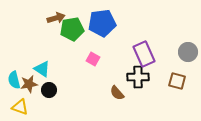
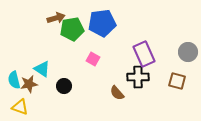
black circle: moved 15 px right, 4 px up
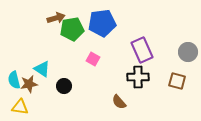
purple rectangle: moved 2 px left, 4 px up
brown semicircle: moved 2 px right, 9 px down
yellow triangle: rotated 12 degrees counterclockwise
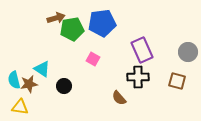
brown semicircle: moved 4 px up
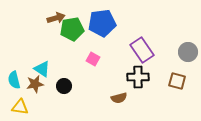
purple rectangle: rotated 10 degrees counterclockwise
brown star: moved 6 px right
brown semicircle: rotated 63 degrees counterclockwise
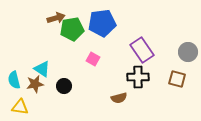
brown square: moved 2 px up
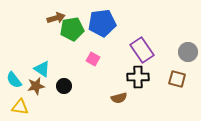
cyan semicircle: rotated 24 degrees counterclockwise
brown star: moved 1 px right, 2 px down
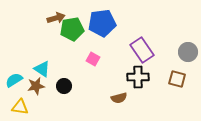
cyan semicircle: rotated 96 degrees clockwise
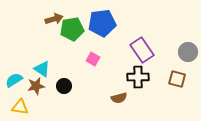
brown arrow: moved 2 px left, 1 px down
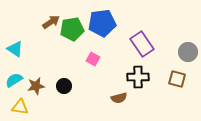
brown arrow: moved 3 px left, 3 px down; rotated 18 degrees counterclockwise
purple rectangle: moved 6 px up
cyan triangle: moved 27 px left, 20 px up
